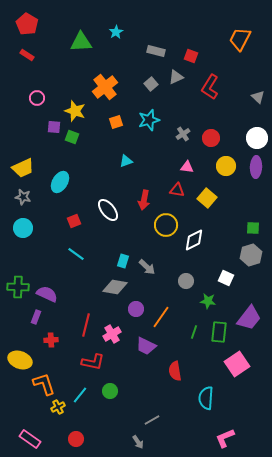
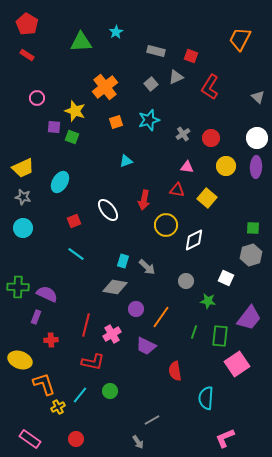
green rectangle at (219, 332): moved 1 px right, 4 px down
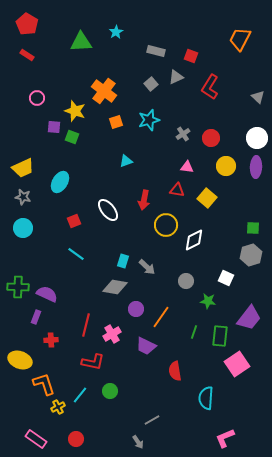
orange cross at (105, 87): moved 1 px left, 4 px down; rotated 15 degrees counterclockwise
pink rectangle at (30, 439): moved 6 px right
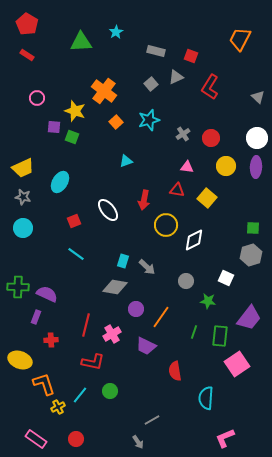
orange square at (116, 122): rotated 24 degrees counterclockwise
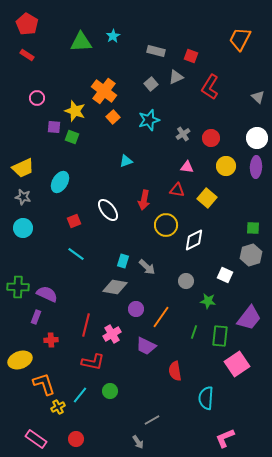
cyan star at (116, 32): moved 3 px left, 4 px down
orange square at (116, 122): moved 3 px left, 5 px up
white square at (226, 278): moved 1 px left, 3 px up
yellow ellipse at (20, 360): rotated 40 degrees counterclockwise
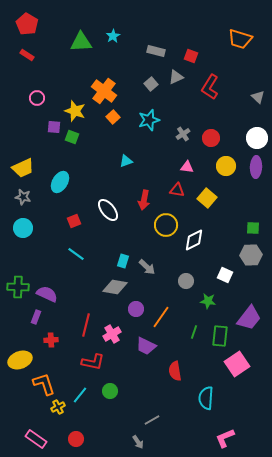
orange trapezoid at (240, 39): rotated 100 degrees counterclockwise
gray hexagon at (251, 255): rotated 15 degrees clockwise
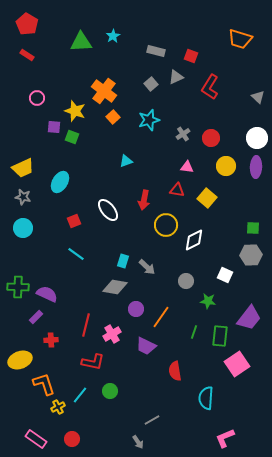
purple rectangle at (36, 317): rotated 24 degrees clockwise
red circle at (76, 439): moved 4 px left
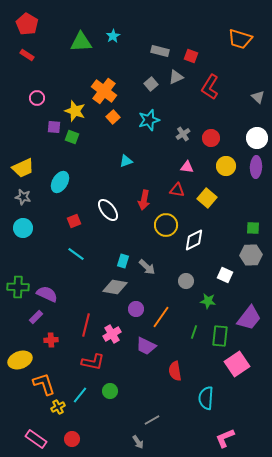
gray rectangle at (156, 51): moved 4 px right
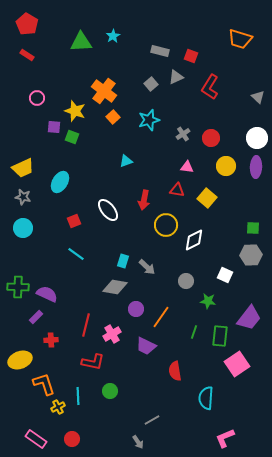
cyan line at (80, 395): moved 2 px left, 1 px down; rotated 42 degrees counterclockwise
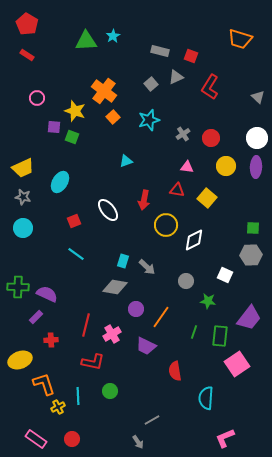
green triangle at (81, 42): moved 5 px right, 1 px up
